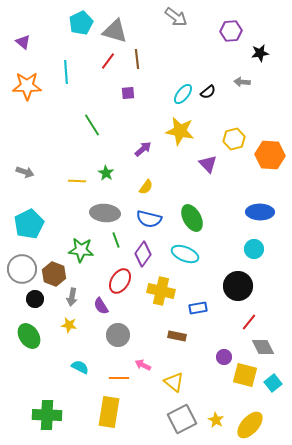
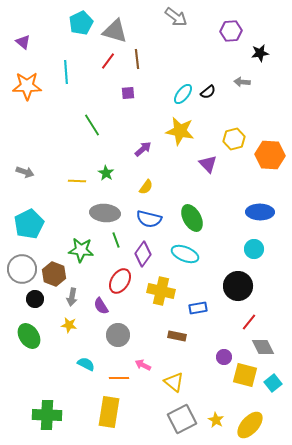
cyan semicircle at (80, 367): moved 6 px right, 3 px up
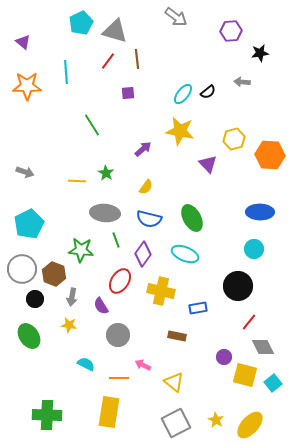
gray square at (182, 419): moved 6 px left, 4 px down
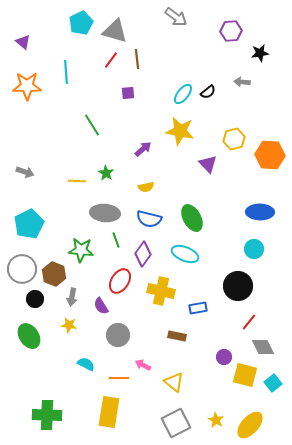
red line at (108, 61): moved 3 px right, 1 px up
yellow semicircle at (146, 187): rotated 42 degrees clockwise
